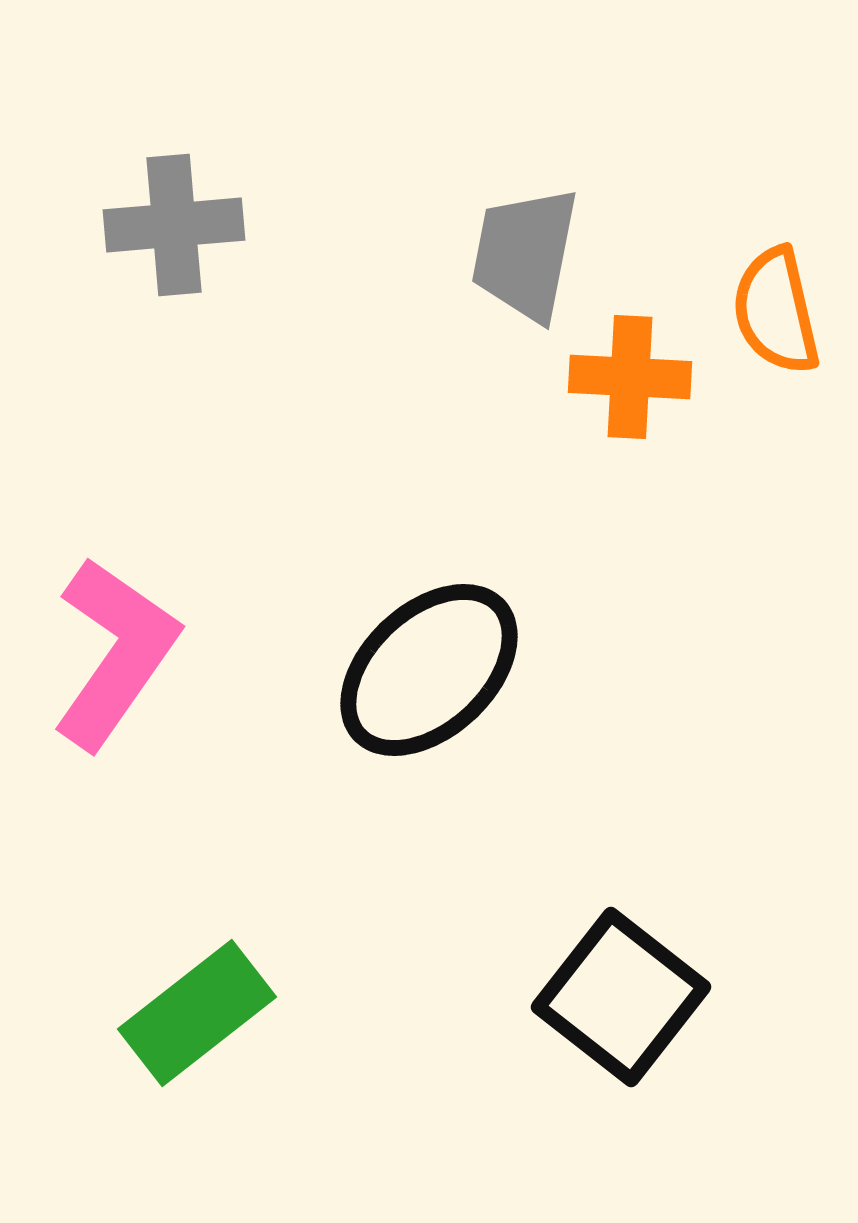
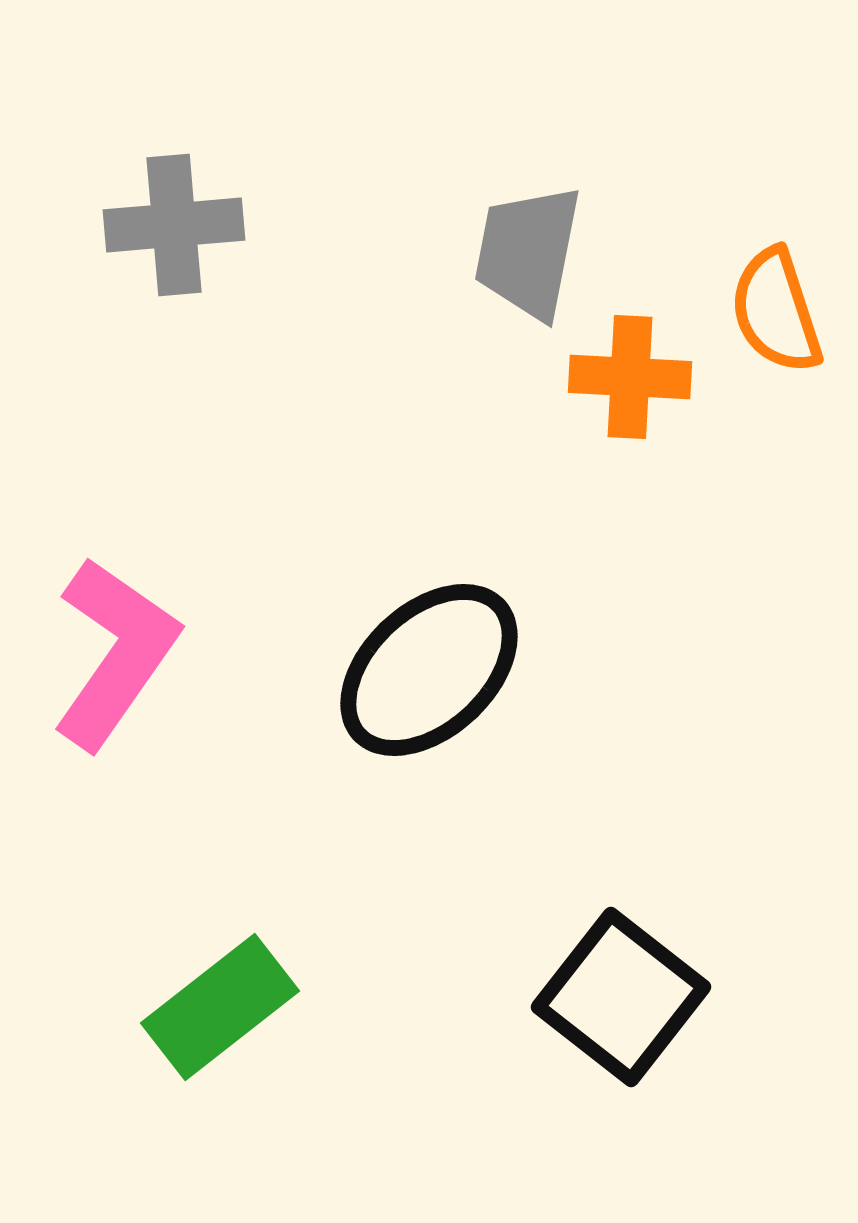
gray trapezoid: moved 3 px right, 2 px up
orange semicircle: rotated 5 degrees counterclockwise
green rectangle: moved 23 px right, 6 px up
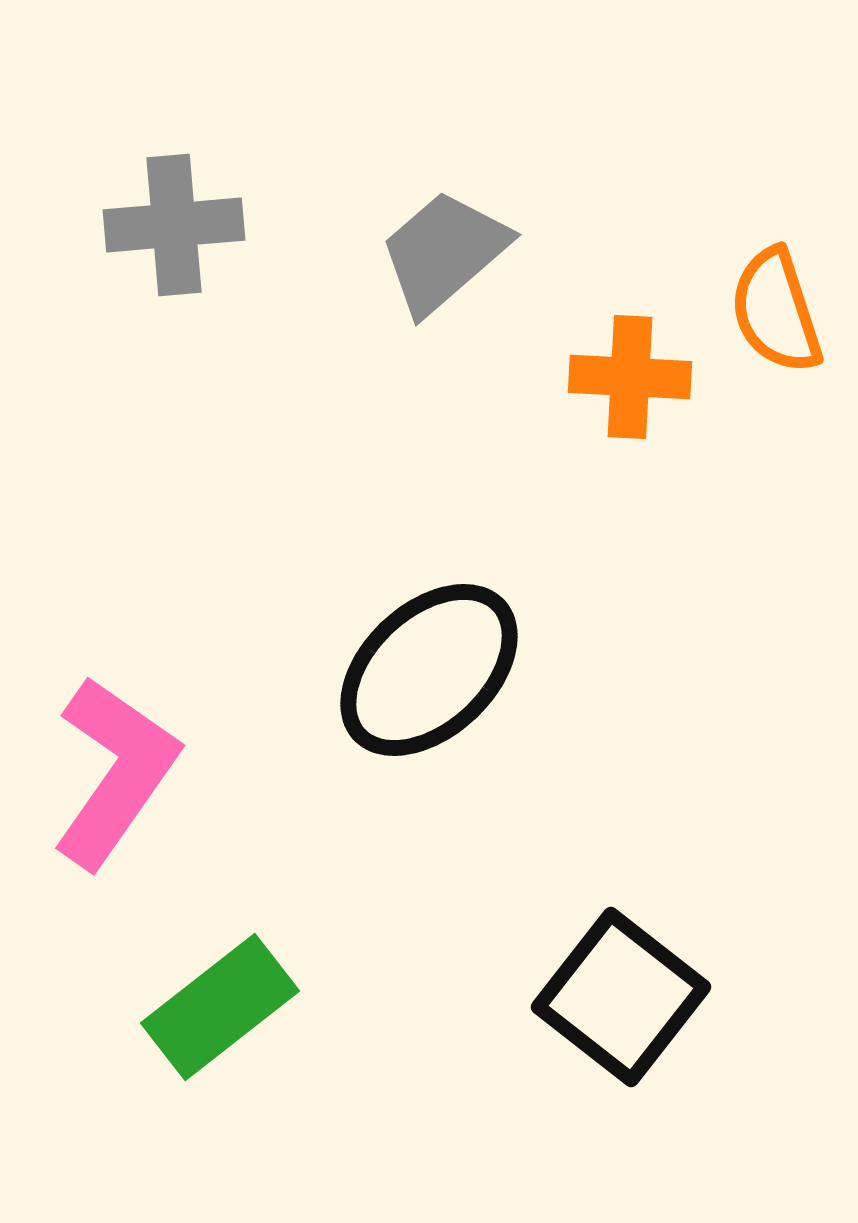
gray trapezoid: moved 84 px left; rotated 38 degrees clockwise
pink L-shape: moved 119 px down
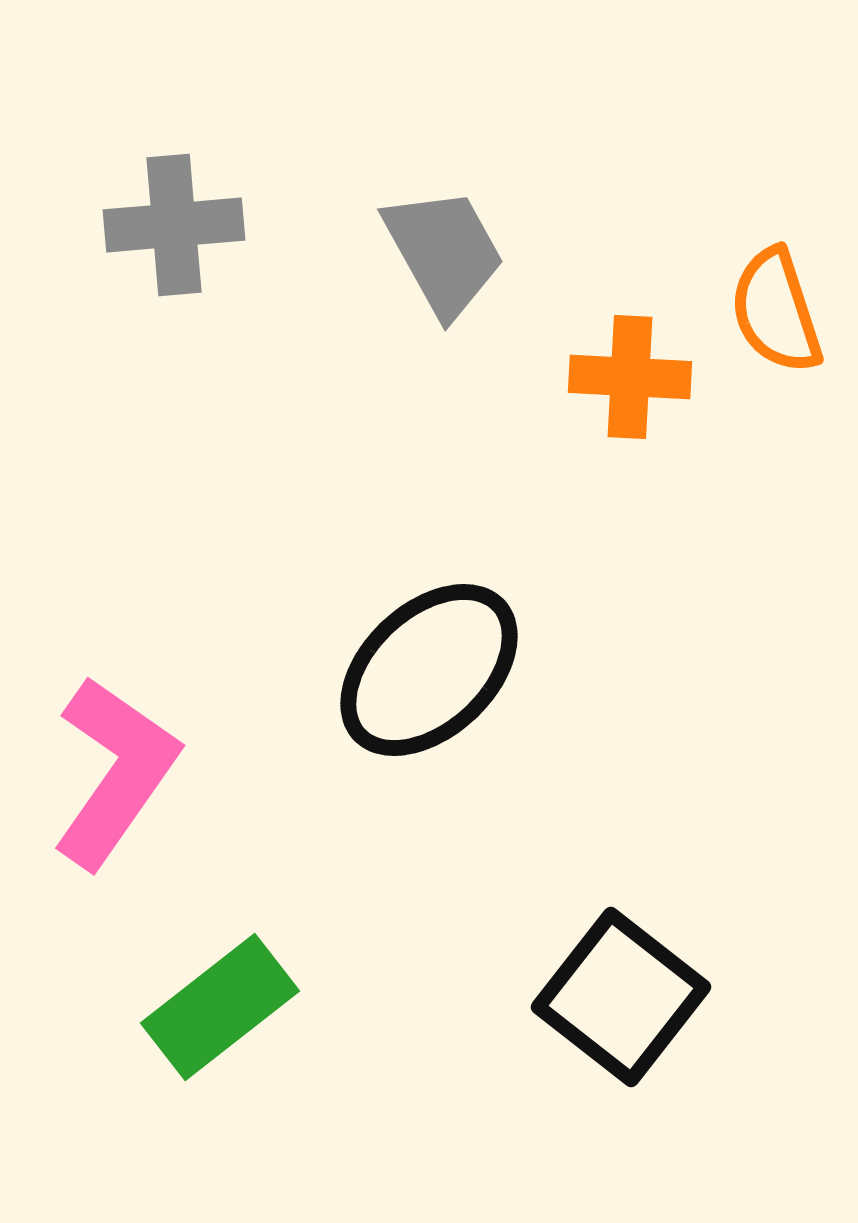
gray trapezoid: rotated 102 degrees clockwise
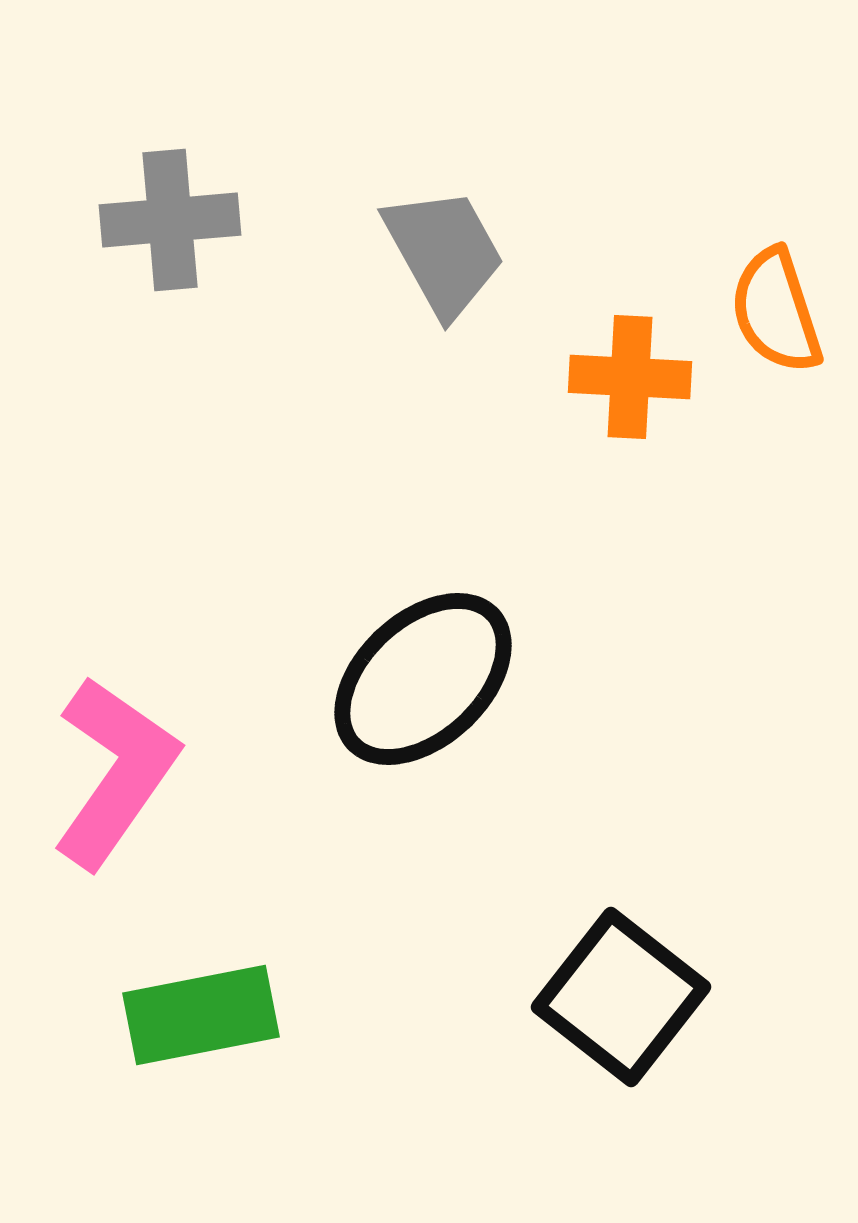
gray cross: moved 4 px left, 5 px up
black ellipse: moved 6 px left, 9 px down
green rectangle: moved 19 px left, 8 px down; rotated 27 degrees clockwise
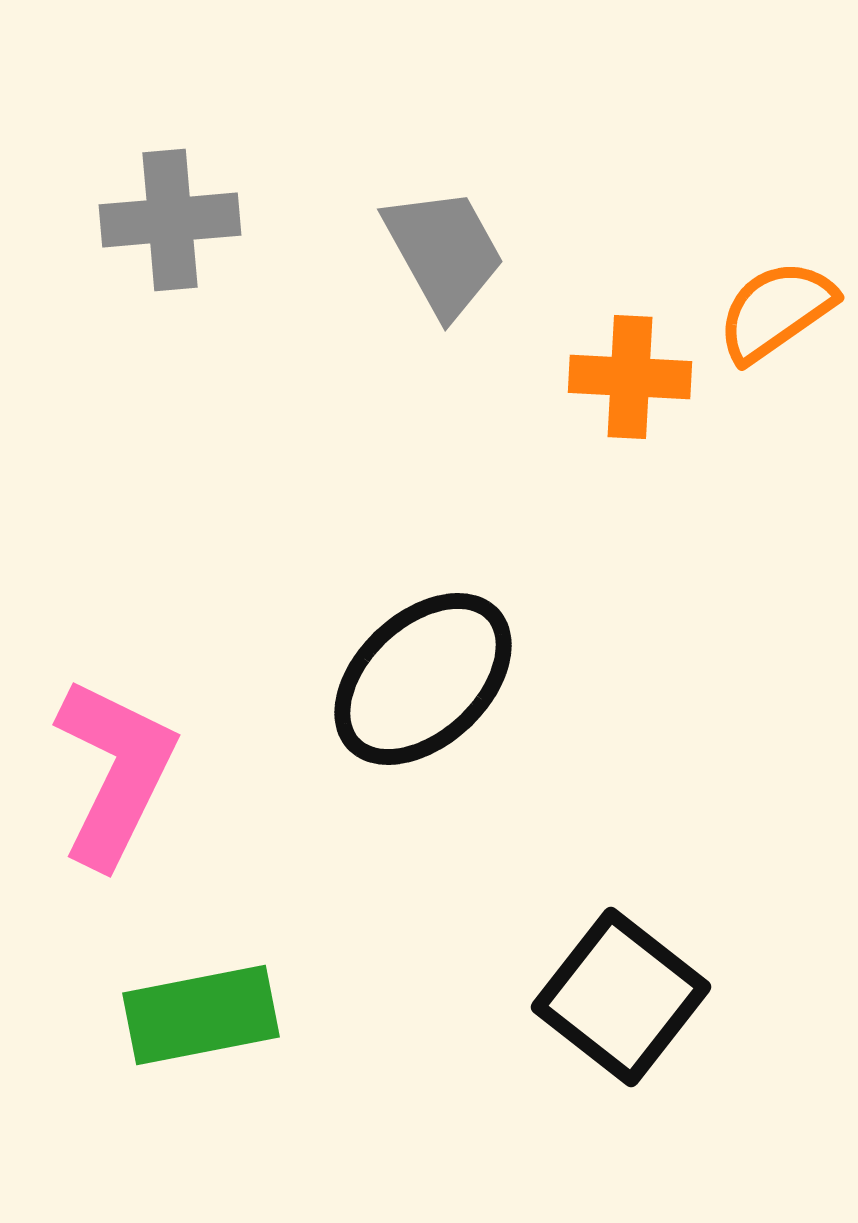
orange semicircle: rotated 73 degrees clockwise
pink L-shape: rotated 9 degrees counterclockwise
